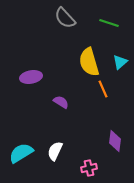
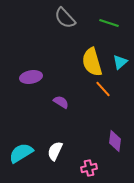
yellow semicircle: moved 3 px right
orange line: rotated 18 degrees counterclockwise
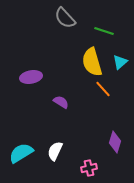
green line: moved 5 px left, 8 px down
purple diamond: moved 1 px down; rotated 10 degrees clockwise
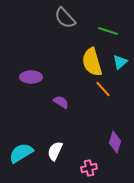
green line: moved 4 px right
purple ellipse: rotated 10 degrees clockwise
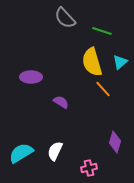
green line: moved 6 px left
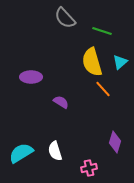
white semicircle: rotated 42 degrees counterclockwise
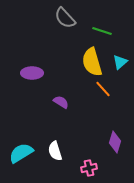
purple ellipse: moved 1 px right, 4 px up
